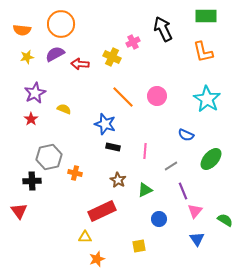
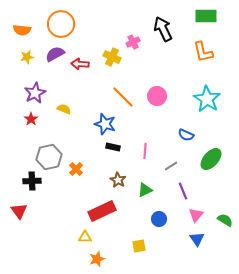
orange cross: moved 1 px right, 4 px up; rotated 32 degrees clockwise
pink triangle: moved 1 px right, 4 px down
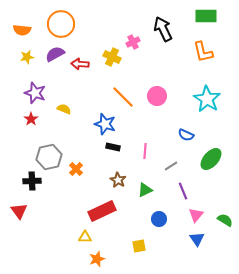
purple star: rotated 25 degrees counterclockwise
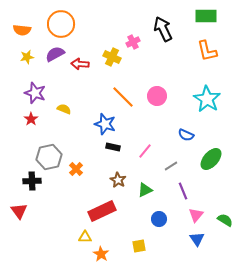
orange L-shape: moved 4 px right, 1 px up
pink line: rotated 35 degrees clockwise
orange star: moved 4 px right, 5 px up; rotated 21 degrees counterclockwise
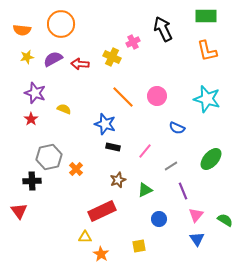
purple semicircle: moved 2 px left, 5 px down
cyan star: rotated 16 degrees counterclockwise
blue semicircle: moved 9 px left, 7 px up
brown star: rotated 21 degrees clockwise
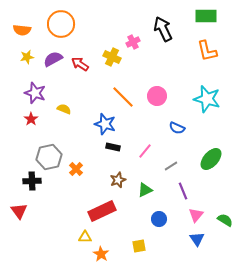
red arrow: rotated 30 degrees clockwise
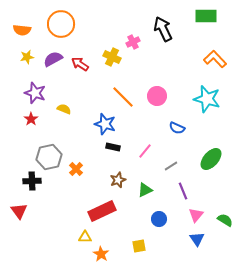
orange L-shape: moved 8 px right, 8 px down; rotated 150 degrees clockwise
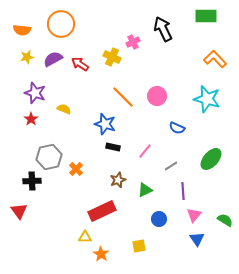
purple line: rotated 18 degrees clockwise
pink triangle: moved 2 px left
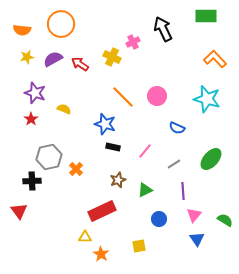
gray line: moved 3 px right, 2 px up
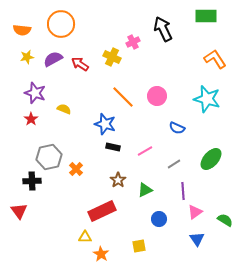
orange L-shape: rotated 10 degrees clockwise
pink line: rotated 21 degrees clockwise
brown star: rotated 14 degrees counterclockwise
pink triangle: moved 1 px right, 3 px up; rotated 14 degrees clockwise
